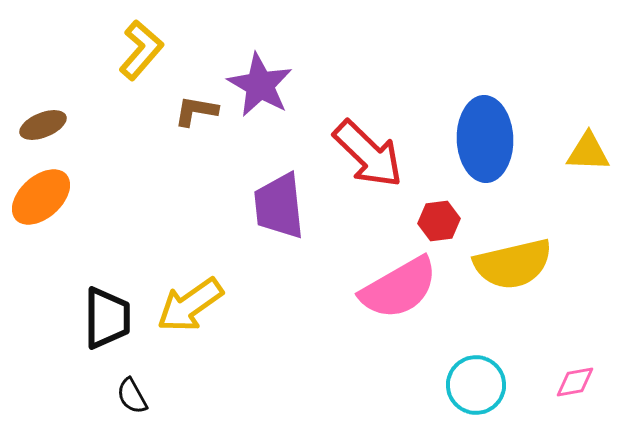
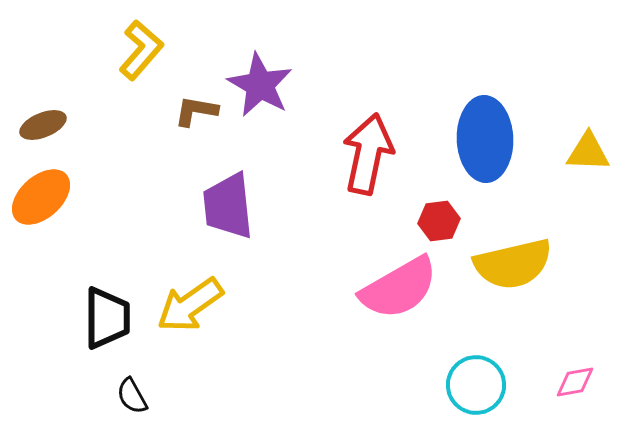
red arrow: rotated 122 degrees counterclockwise
purple trapezoid: moved 51 px left
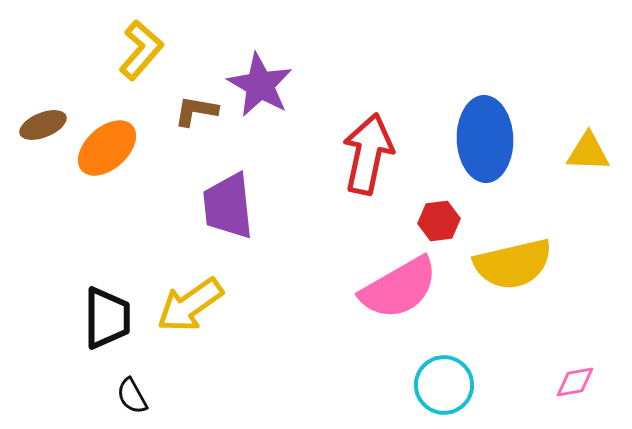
orange ellipse: moved 66 px right, 49 px up
cyan circle: moved 32 px left
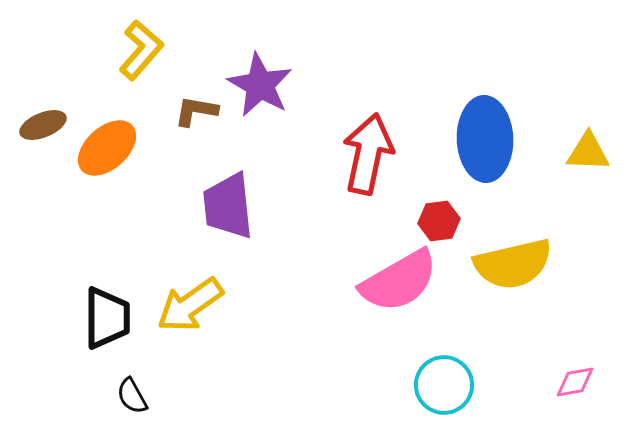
pink semicircle: moved 7 px up
